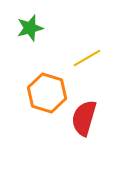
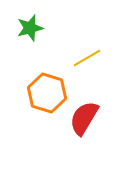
red semicircle: rotated 15 degrees clockwise
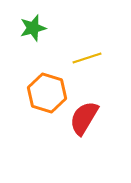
green star: moved 3 px right
yellow line: rotated 12 degrees clockwise
